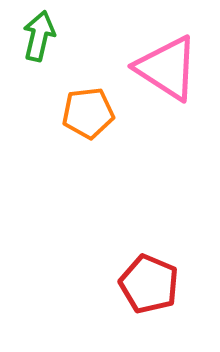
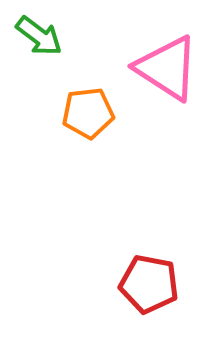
green arrow: rotated 114 degrees clockwise
red pentagon: rotated 12 degrees counterclockwise
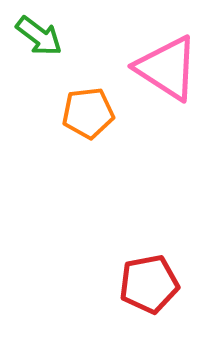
red pentagon: rotated 22 degrees counterclockwise
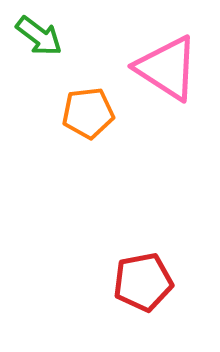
red pentagon: moved 6 px left, 2 px up
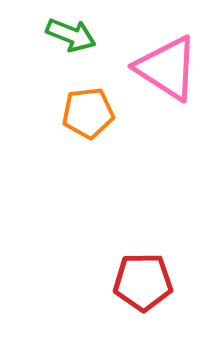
green arrow: moved 32 px right, 1 px up; rotated 15 degrees counterclockwise
red pentagon: rotated 10 degrees clockwise
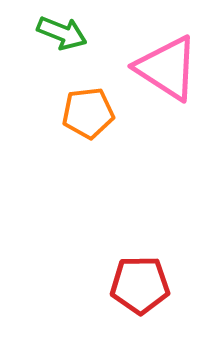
green arrow: moved 9 px left, 2 px up
red pentagon: moved 3 px left, 3 px down
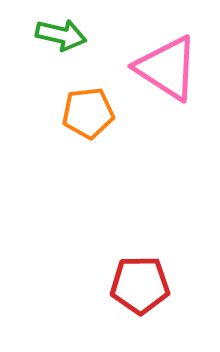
green arrow: moved 1 px left, 2 px down; rotated 9 degrees counterclockwise
